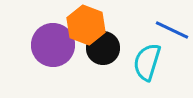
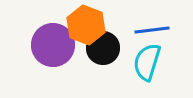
blue line: moved 20 px left; rotated 32 degrees counterclockwise
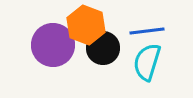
blue line: moved 5 px left, 1 px down
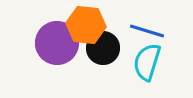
orange hexagon: rotated 15 degrees counterclockwise
blue line: rotated 24 degrees clockwise
purple circle: moved 4 px right, 2 px up
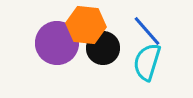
blue line: rotated 32 degrees clockwise
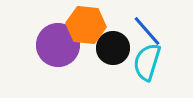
purple circle: moved 1 px right, 2 px down
black circle: moved 10 px right
